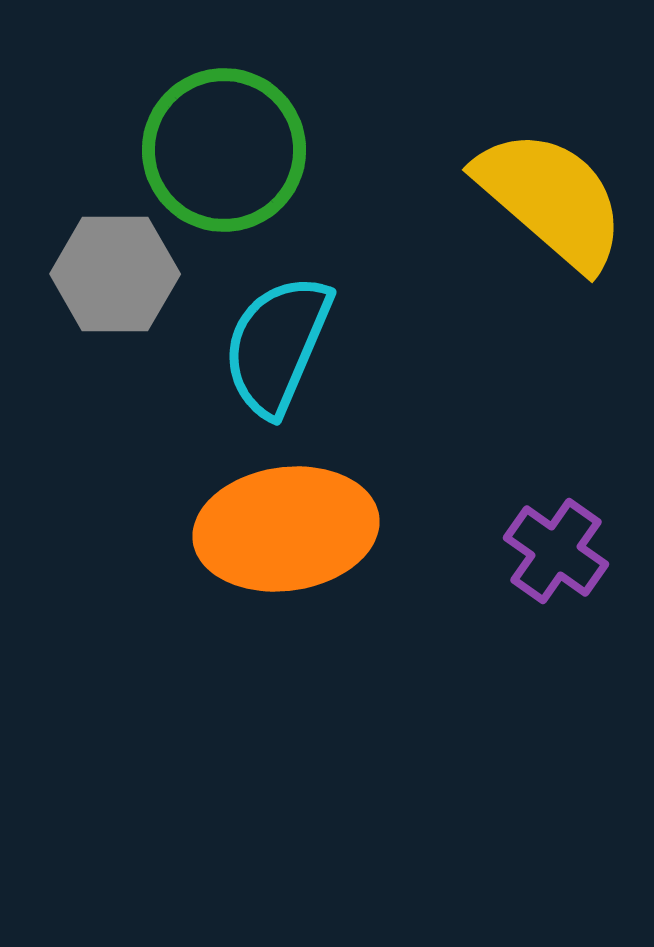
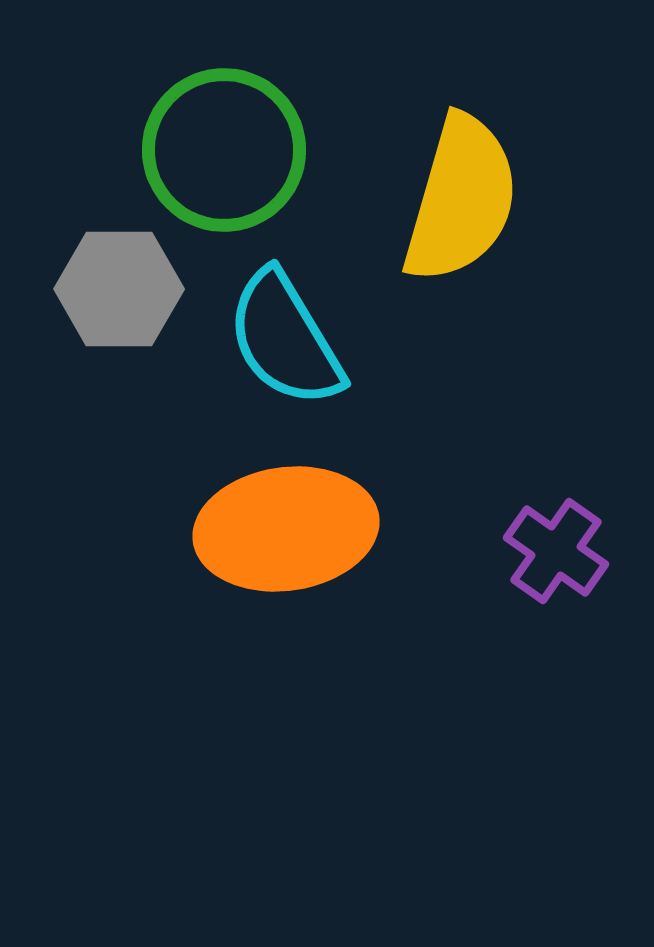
yellow semicircle: moved 90 px left; rotated 65 degrees clockwise
gray hexagon: moved 4 px right, 15 px down
cyan semicircle: moved 8 px right, 6 px up; rotated 54 degrees counterclockwise
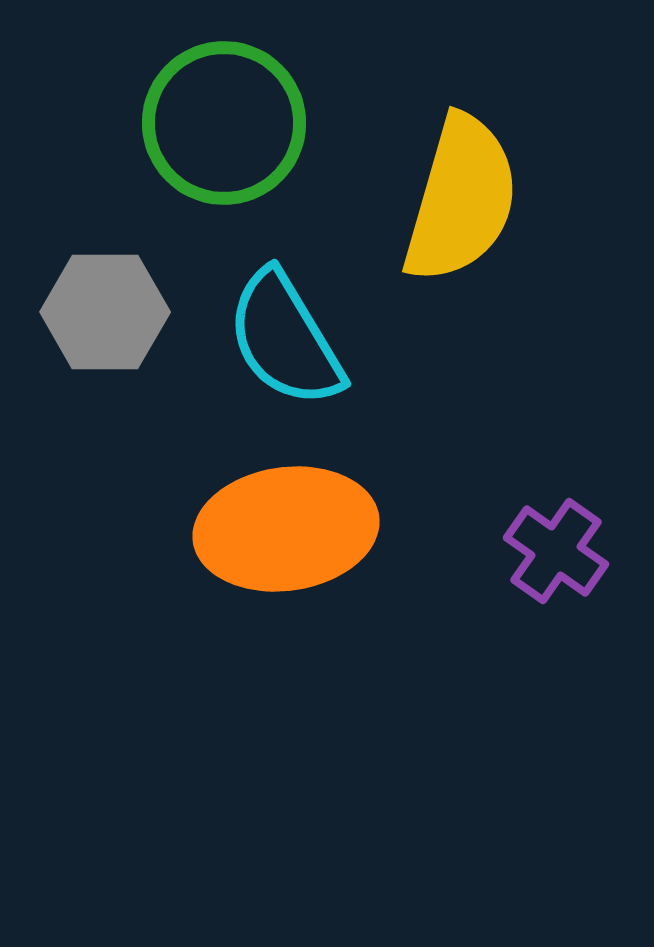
green circle: moved 27 px up
gray hexagon: moved 14 px left, 23 px down
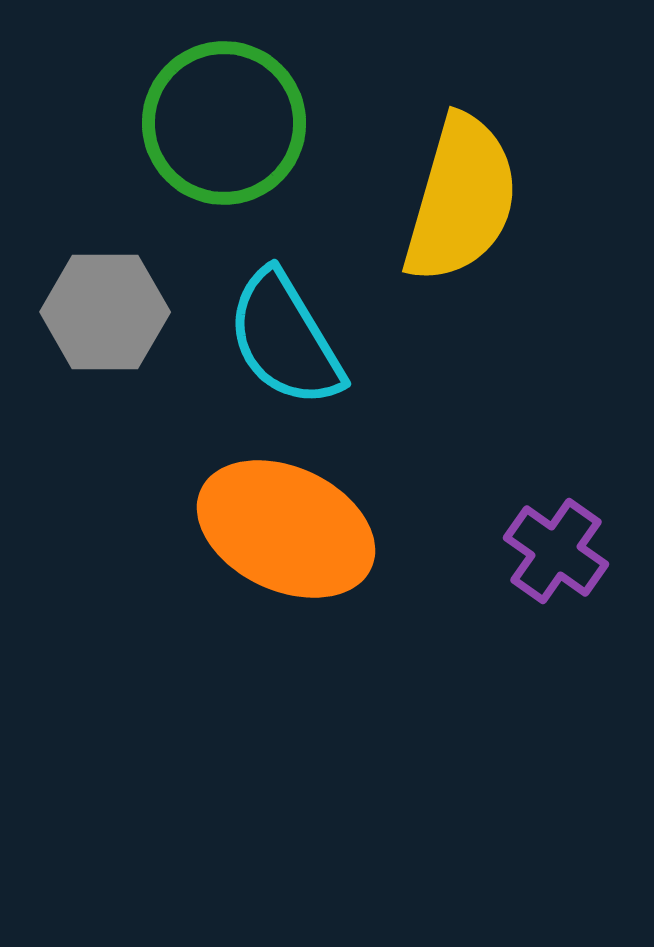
orange ellipse: rotated 33 degrees clockwise
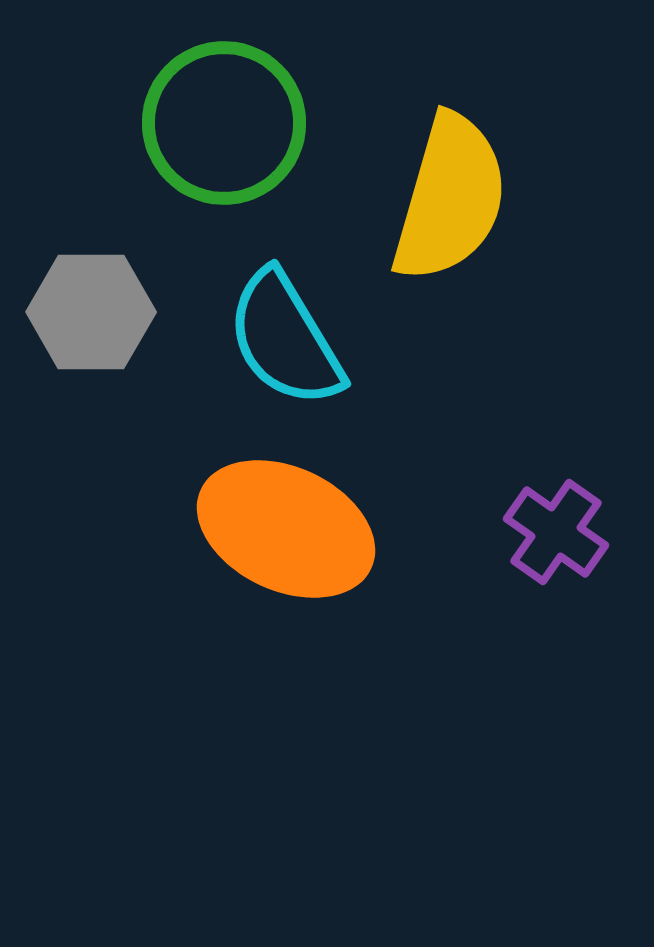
yellow semicircle: moved 11 px left, 1 px up
gray hexagon: moved 14 px left
purple cross: moved 19 px up
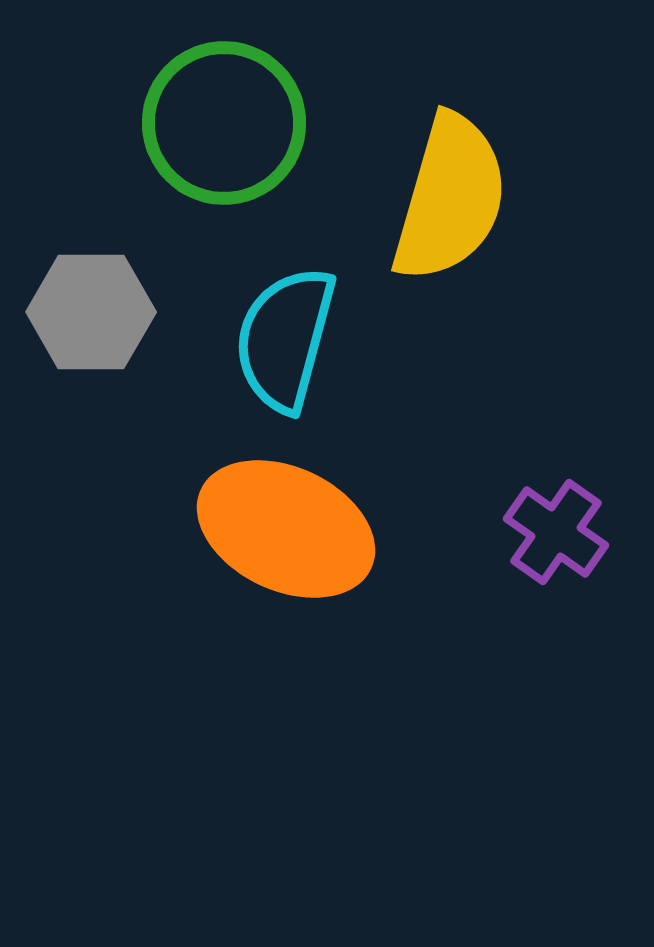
cyan semicircle: rotated 46 degrees clockwise
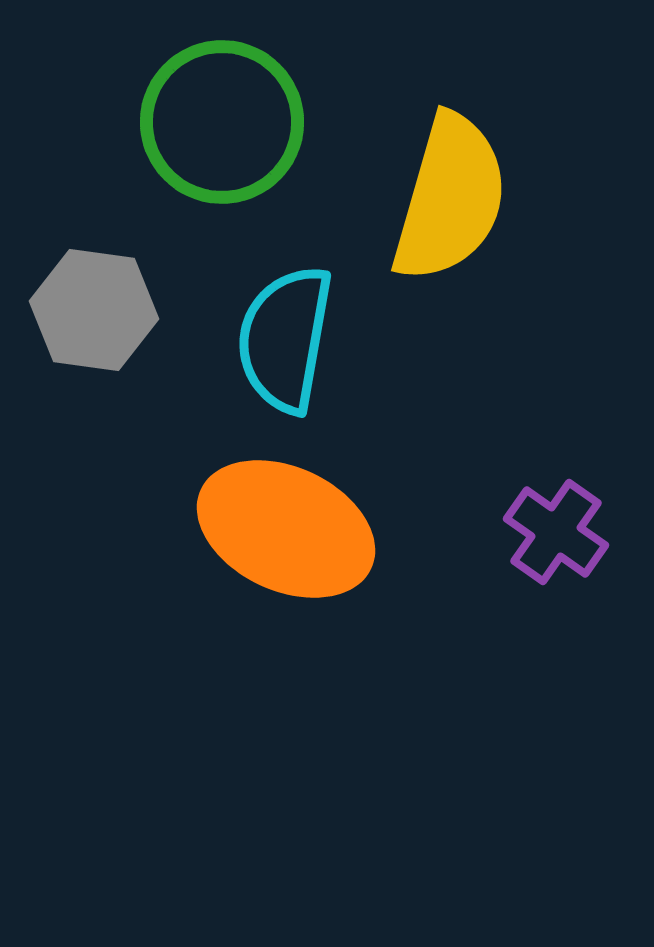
green circle: moved 2 px left, 1 px up
gray hexagon: moved 3 px right, 2 px up; rotated 8 degrees clockwise
cyan semicircle: rotated 5 degrees counterclockwise
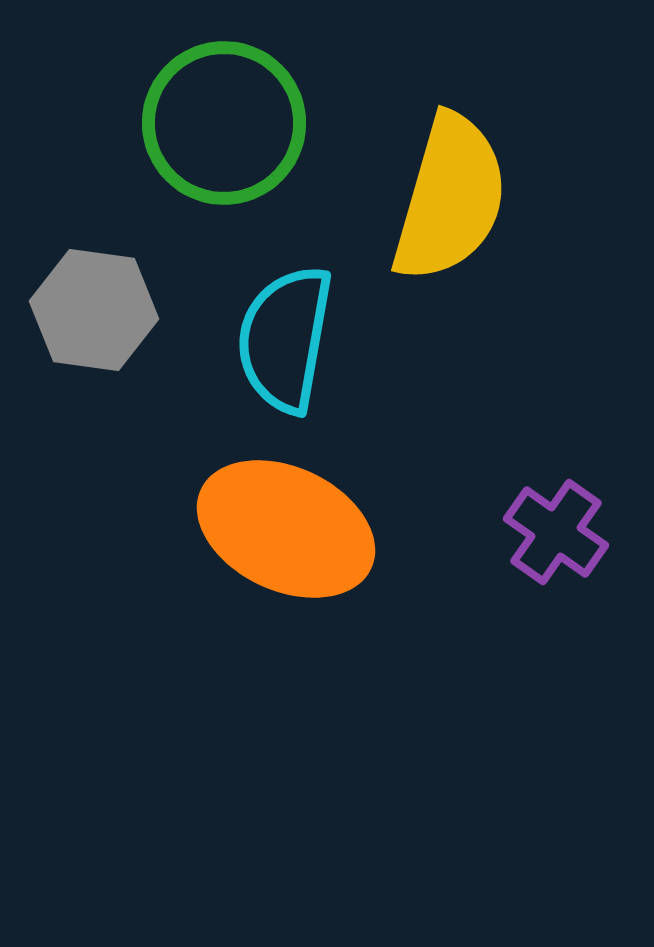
green circle: moved 2 px right, 1 px down
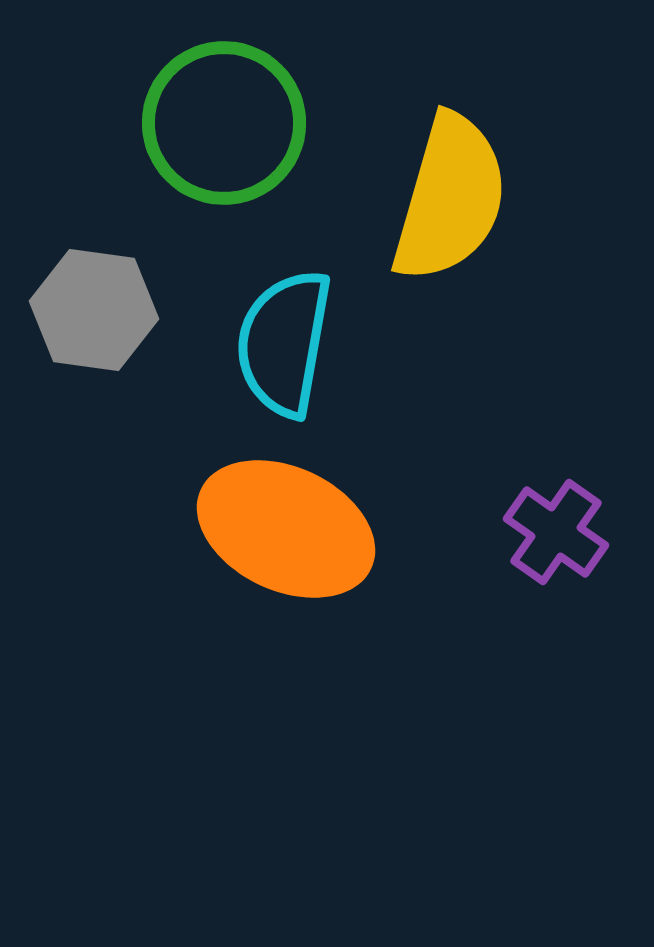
cyan semicircle: moved 1 px left, 4 px down
